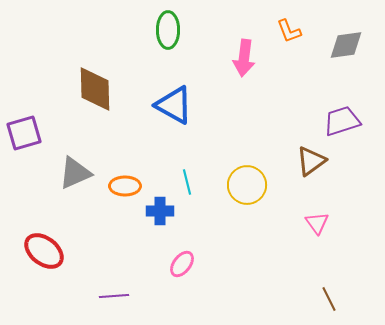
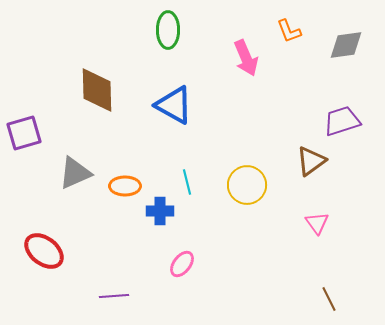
pink arrow: moved 2 px right; rotated 30 degrees counterclockwise
brown diamond: moved 2 px right, 1 px down
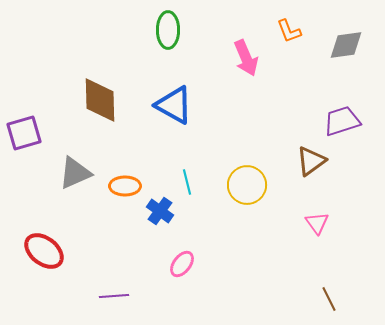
brown diamond: moved 3 px right, 10 px down
blue cross: rotated 36 degrees clockwise
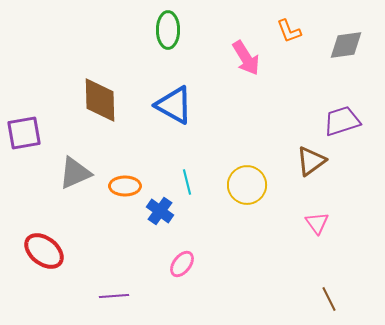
pink arrow: rotated 9 degrees counterclockwise
purple square: rotated 6 degrees clockwise
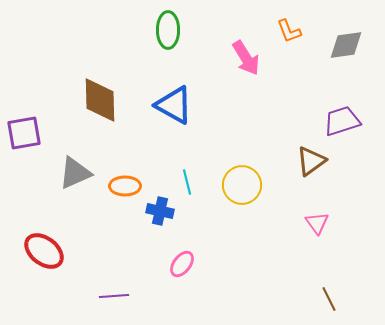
yellow circle: moved 5 px left
blue cross: rotated 24 degrees counterclockwise
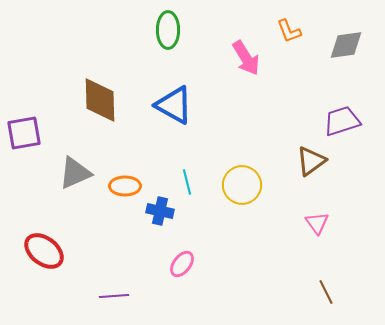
brown line: moved 3 px left, 7 px up
